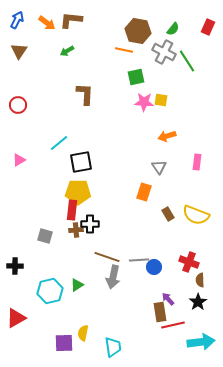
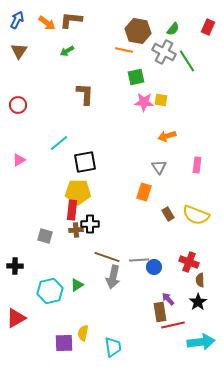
black square at (81, 162): moved 4 px right
pink rectangle at (197, 162): moved 3 px down
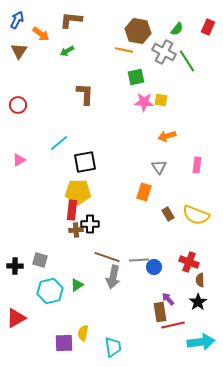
orange arrow at (47, 23): moved 6 px left, 11 px down
green semicircle at (173, 29): moved 4 px right
gray square at (45, 236): moved 5 px left, 24 px down
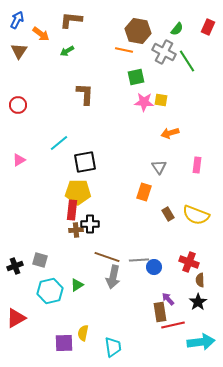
orange arrow at (167, 136): moved 3 px right, 3 px up
black cross at (15, 266): rotated 21 degrees counterclockwise
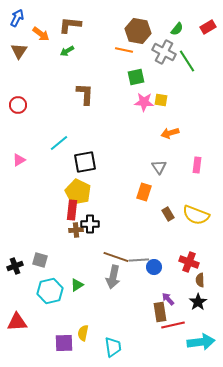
blue arrow at (17, 20): moved 2 px up
brown L-shape at (71, 20): moved 1 px left, 5 px down
red rectangle at (208, 27): rotated 35 degrees clockwise
yellow pentagon at (78, 192): rotated 25 degrees clockwise
brown line at (107, 257): moved 9 px right
red triangle at (16, 318): moved 1 px right, 4 px down; rotated 25 degrees clockwise
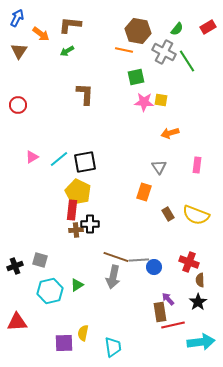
cyan line at (59, 143): moved 16 px down
pink triangle at (19, 160): moved 13 px right, 3 px up
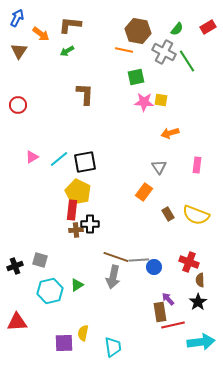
orange rectangle at (144, 192): rotated 18 degrees clockwise
